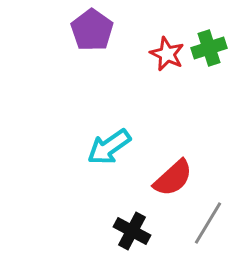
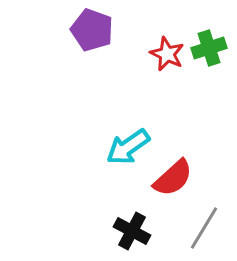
purple pentagon: rotated 15 degrees counterclockwise
cyan arrow: moved 19 px right
gray line: moved 4 px left, 5 px down
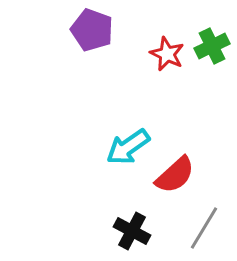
green cross: moved 3 px right, 2 px up; rotated 8 degrees counterclockwise
red semicircle: moved 2 px right, 3 px up
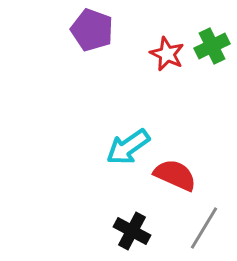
red semicircle: rotated 114 degrees counterclockwise
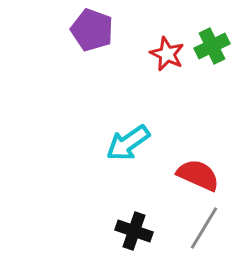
cyan arrow: moved 4 px up
red semicircle: moved 23 px right
black cross: moved 2 px right; rotated 9 degrees counterclockwise
